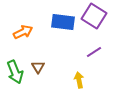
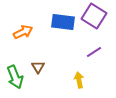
green arrow: moved 5 px down
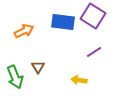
purple square: moved 1 px left
orange arrow: moved 1 px right, 1 px up
yellow arrow: rotated 70 degrees counterclockwise
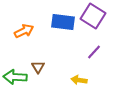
purple line: rotated 14 degrees counterclockwise
green arrow: rotated 115 degrees clockwise
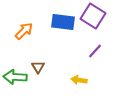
orange arrow: rotated 18 degrees counterclockwise
purple line: moved 1 px right, 1 px up
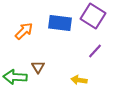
blue rectangle: moved 3 px left, 1 px down
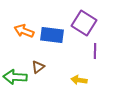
purple square: moved 9 px left, 7 px down
blue rectangle: moved 8 px left, 12 px down
orange arrow: rotated 114 degrees counterclockwise
purple line: rotated 42 degrees counterclockwise
brown triangle: rotated 24 degrees clockwise
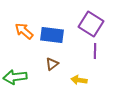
purple square: moved 7 px right, 1 px down
orange arrow: rotated 18 degrees clockwise
brown triangle: moved 14 px right, 3 px up
green arrow: rotated 10 degrees counterclockwise
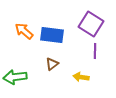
yellow arrow: moved 2 px right, 3 px up
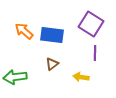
purple line: moved 2 px down
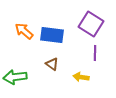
brown triangle: rotated 48 degrees counterclockwise
